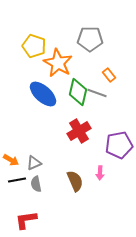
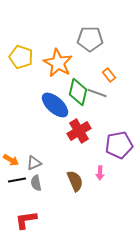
yellow pentagon: moved 13 px left, 11 px down
blue ellipse: moved 12 px right, 11 px down
gray semicircle: moved 1 px up
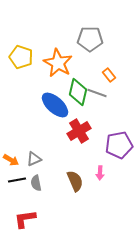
gray triangle: moved 4 px up
red L-shape: moved 1 px left, 1 px up
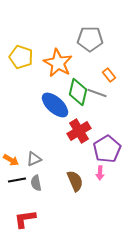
purple pentagon: moved 12 px left, 4 px down; rotated 20 degrees counterclockwise
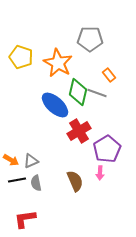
gray triangle: moved 3 px left, 2 px down
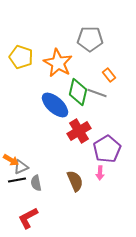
gray triangle: moved 10 px left, 6 px down
red L-shape: moved 3 px right, 1 px up; rotated 20 degrees counterclockwise
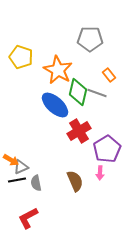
orange star: moved 7 px down
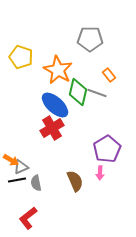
red cross: moved 27 px left, 3 px up
red L-shape: rotated 10 degrees counterclockwise
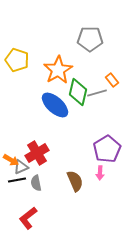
yellow pentagon: moved 4 px left, 3 px down
orange star: rotated 12 degrees clockwise
orange rectangle: moved 3 px right, 5 px down
gray line: rotated 36 degrees counterclockwise
red cross: moved 15 px left, 25 px down
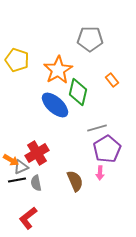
gray line: moved 35 px down
